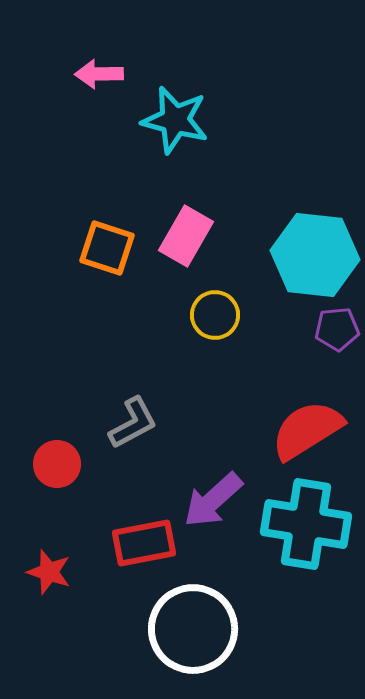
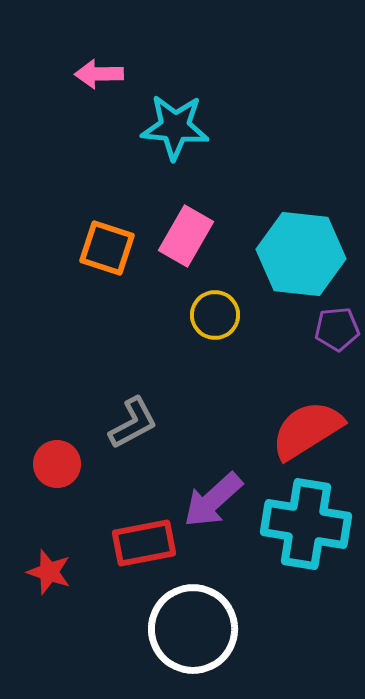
cyan star: moved 7 px down; rotated 10 degrees counterclockwise
cyan hexagon: moved 14 px left, 1 px up
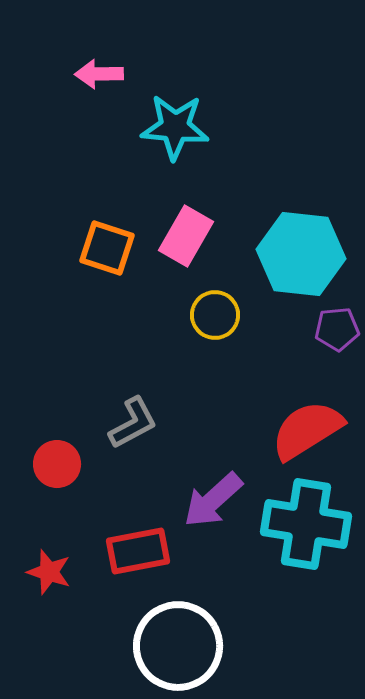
red rectangle: moved 6 px left, 8 px down
white circle: moved 15 px left, 17 px down
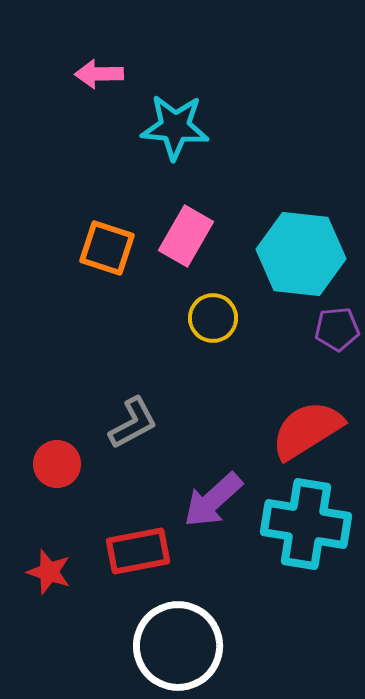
yellow circle: moved 2 px left, 3 px down
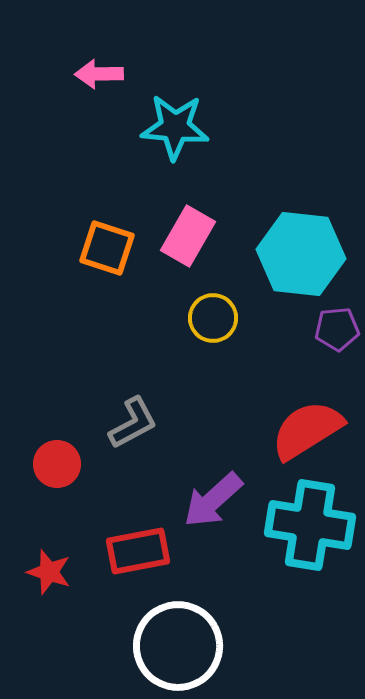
pink rectangle: moved 2 px right
cyan cross: moved 4 px right, 1 px down
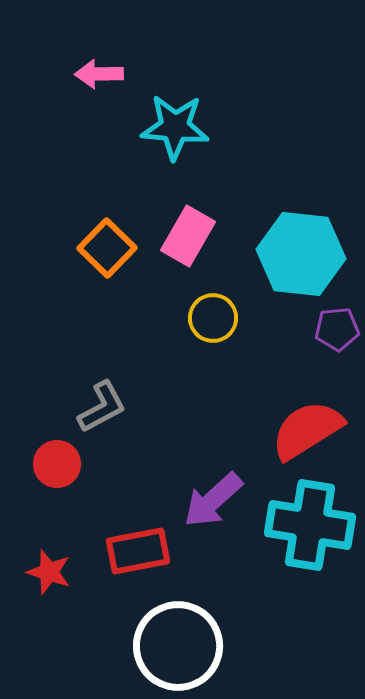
orange square: rotated 26 degrees clockwise
gray L-shape: moved 31 px left, 16 px up
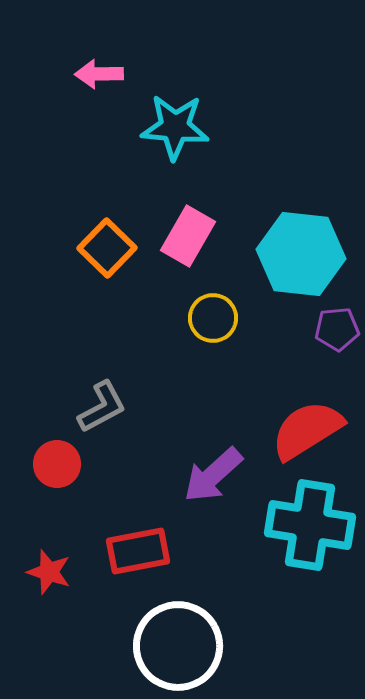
purple arrow: moved 25 px up
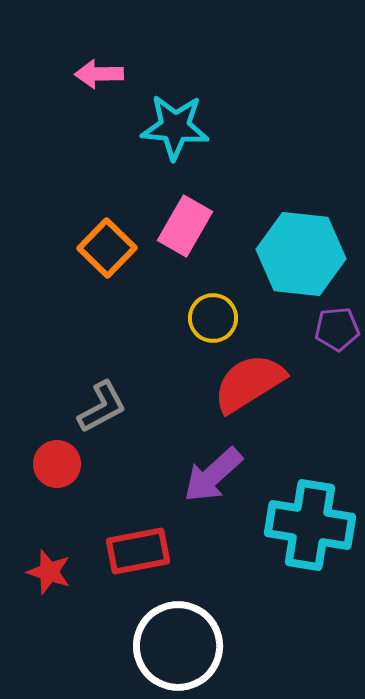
pink rectangle: moved 3 px left, 10 px up
red semicircle: moved 58 px left, 47 px up
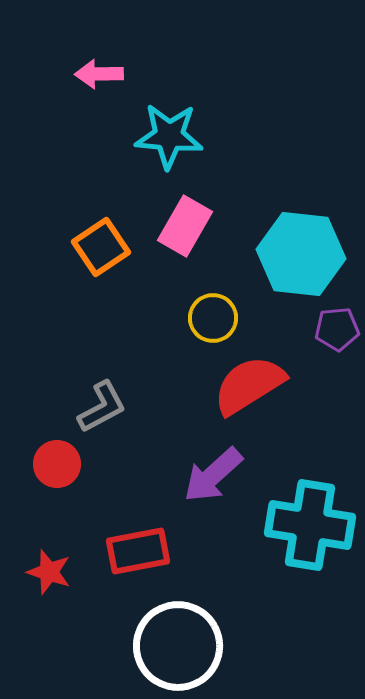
cyan star: moved 6 px left, 9 px down
orange square: moved 6 px left, 1 px up; rotated 12 degrees clockwise
red semicircle: moved 2 px down
